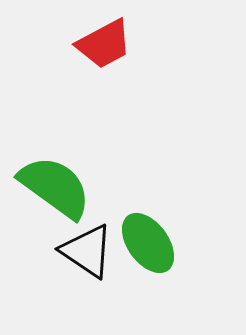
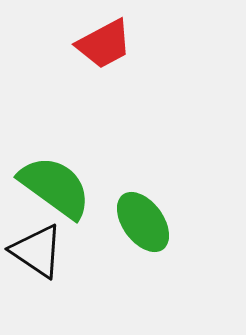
green ellipse: moved 5 px left, 21 px up
black triangle: moved 50 px left
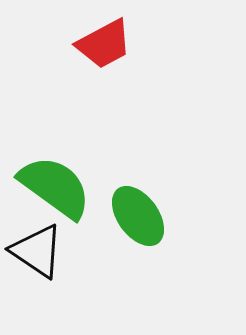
green ellipse: moved 5 px left, 6 px up
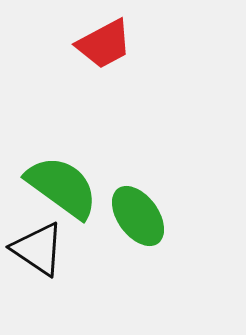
green semicircle: moved 7 px right
black triangle: moved 1 px right, 2 px up
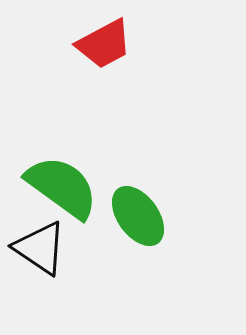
black triangle: moved 2 px right, 1 px up
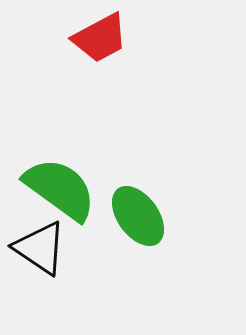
red trapezoid: moved 4 px left, 6 px up
green semicircle: moved 2 px left, 2 px down
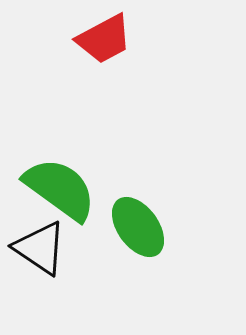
red trapezoid: moved 4 px right, 1 px down
green ellipse: moved 11 px down
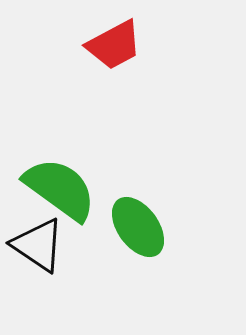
red trapezoid: moved 10 px right, 6 px down
black triangle: moved 2 px left, 3 px up
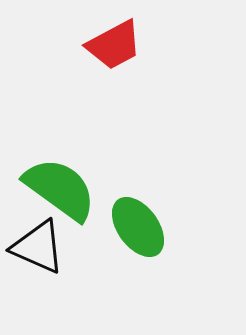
black triangle: moved 2 px down; rotated 10 degrees counterclockwise
